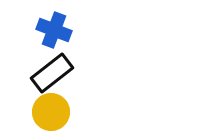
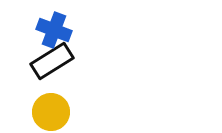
black rectangle: moved 12 px up; rotated 6 degrees clockwise
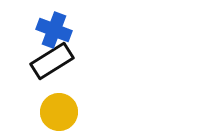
yellow circle: moved 8 px right
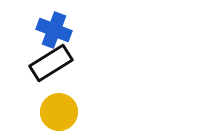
black rectangle: moved 1 px left, 2 px down
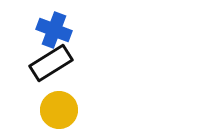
yellow circle: moved 2 px up
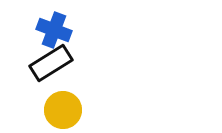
yellow circle: moved 4 px right
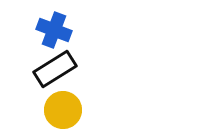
black rectangle: moved 4 px right, 6 px down
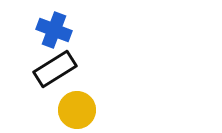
yellow circle: moved 14 px right
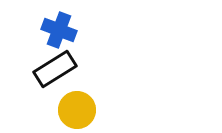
blue cross: moved 5 px right
